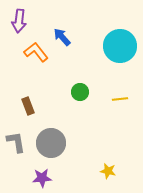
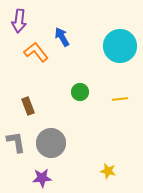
blue arrow: rotated 12 degrees clockwise
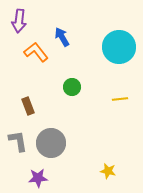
cyan circle: moved 1 px left, 1 px down
green circle: moved 8 px left, 5 px up
gray L-shape: moved 2 px right, 1 px up
purple star: moved 4 px left
